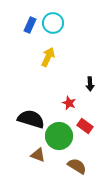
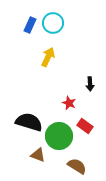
black semicircle: moved 2 px left, 3 px down
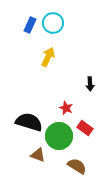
red star: moved 3 px left, 5 px down
red rectangle: moved 2 px down
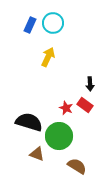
red rectangle: moved 23 px up
brown triangle: moved 1 px left, 1 px up
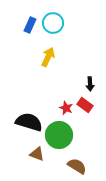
green circle: moved 1 px up
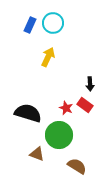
black semicircle: moved 1 px left, 9 px up
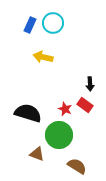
yellow arrow: moved 5 px left; rotated 102 degrees counterclockwise
red star: moved 1 px left, 1 px down
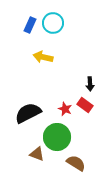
black semicircle: rotated 44 degrees counterclockwise
green circle: moved 2 px left, 2 px down
brown semicircle: moved 1 px left, 3 px up
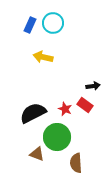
black arrow: moved 3 px right, 2 px down; rotated 96 degrees counterclockwise
black semicircle: moved 5 px right
brown semicircle: rotated 126 degrees counterclockwise
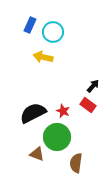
cyan circle: moved 9 px down
black arrow: rotated 40 degrees counterclockwise
red rectangle: moved 3 px right
red star: moved 2 px left, 2 px down
brown semicircle: rotated 12 degrees clockwise
